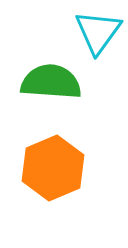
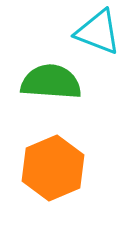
cyan triangle: rotated 45 degrees counterclockwise
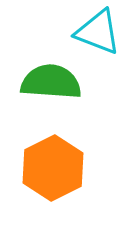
orange hexagon: rotated 4 degrees counterclockwise
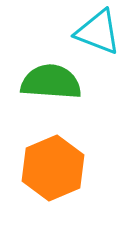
orange hexagon: rotated 4 degrees clockwise
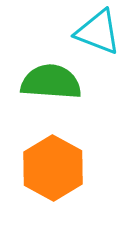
orange hexagon: rotated 8 degrees counterclockwise
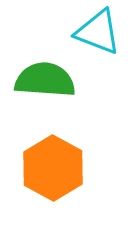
green semicircle: moved 6 px left, 2 px up
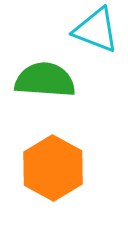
cyan triangle: moved 2 px left, 2 px up
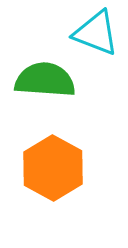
cyan triangle: moved 3 px down
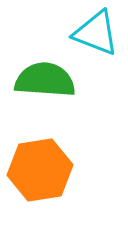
orange hexagon: moved 13 px left, 2 px down; rotated 22 degrees clockwise
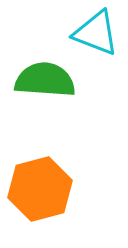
orange hexagon: moved 19 px down; rotated 6 degrees counterclockwise
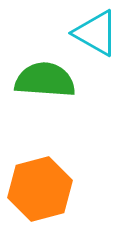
cyan triangle: rotated 9 degrees clockwise
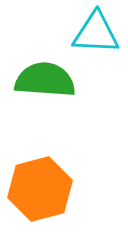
cyan triangle: rotated 27 degrees counterclockwise
